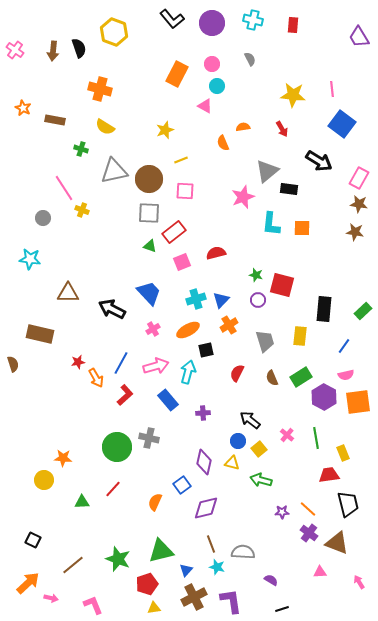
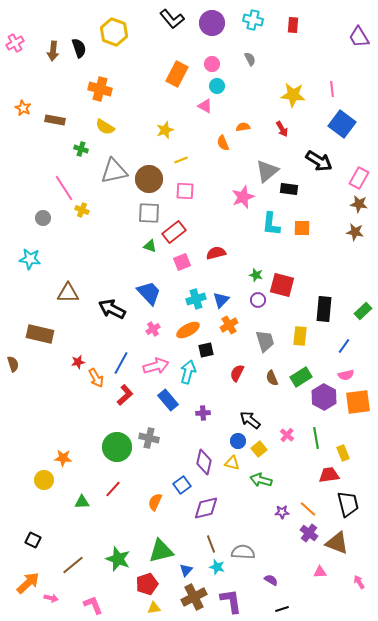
pink cross at (15, 50): moved 7 px up; rotated 24 degrees clockwise
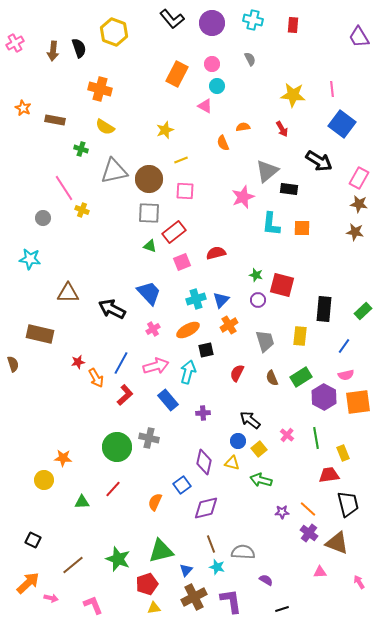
purple semicircle at (271, 580): moved 5 px left
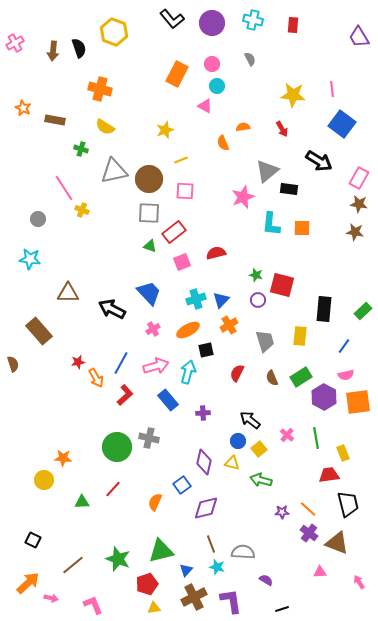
gray circle at (43, 218): moved 5 px left, 1 px down
brown rectangle at (40, 334): moved 1 px left, 3 px up; rotated 36 degrees clockwise
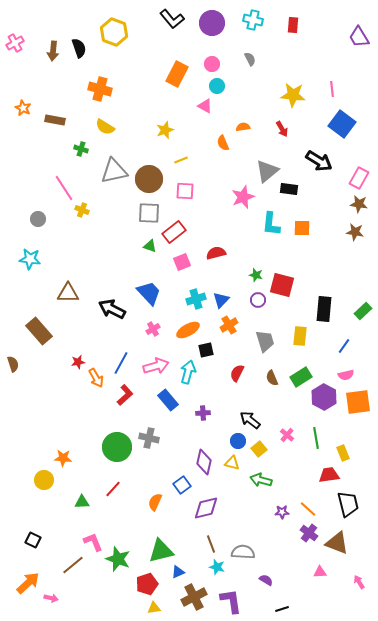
blue triangle at (186, 570): moved 8 px left, 2 px down; rotated 24 degrees clockwise
pink L-shape at (93, 605): moved 63 px up
